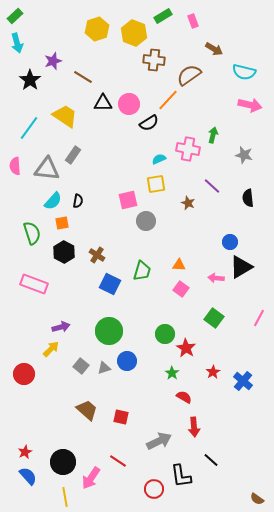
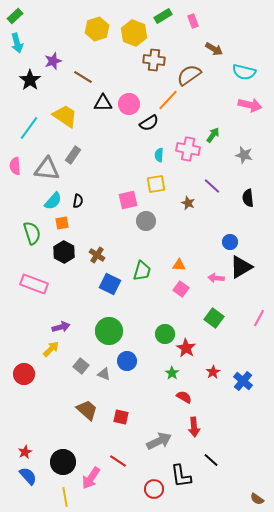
green arrow at (213, 135): rotated 21 degrees clockwise
cyan semicircle at (159, 159): moved 4 px up; rotated 64 degrees counterclockwise
gray triangle at (104, 368): moved 6 px down; rotated 40 degrees clockwise
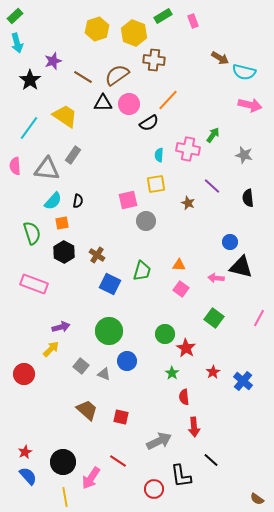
brown arrow at (214, 49): moved 6 px right, 9 px down
brown semicircle at (189, 75): moved 72 px left
black triangle at (241, 267): rotated 45 degrees clockwise
red semicircle at (184, 397): rotated 126 degrees counterclockwise
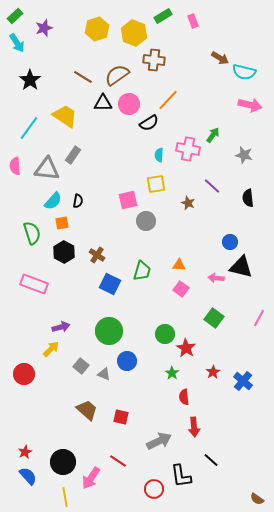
cyan arrow at (17, 43): rotated 18 degrees counterclockwise
purple star at (53, 61): moved 9 px left, 33 px up
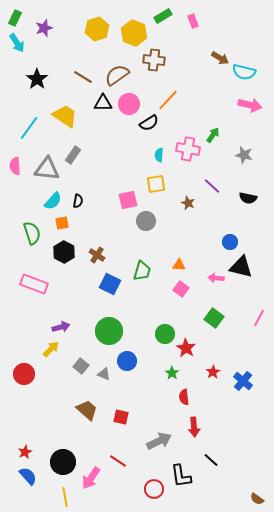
green rectangle at (15, 16): moved 2 px down; rotated 21 degrees counterclockwise
black star at (30, 80): moved 7 px right, 1 px up
black semicircle at (248, 198): rotated 72 degrees counterclockwise
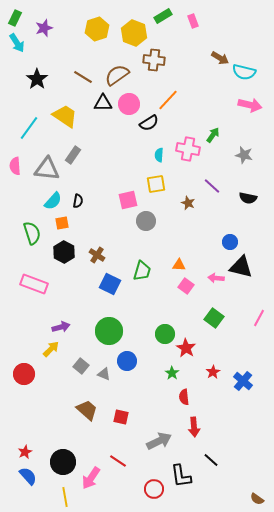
pink square at (181, 289): moved 5 px right, 3 px up
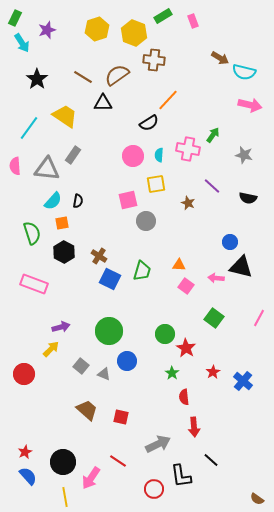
purple star at (44, 28): moved 3 px right, 2 px down
cyan arrow at (17, 43): moved 5 px right
pink circle at (129, 104): moved 4 px right, 52 px down
brown cross at (97, 255): moved 2 px right, 1 px down
blue square at (110, 284): moved 5 px up
gray arrow at (159, 441): moved 1 px left, 3 px down
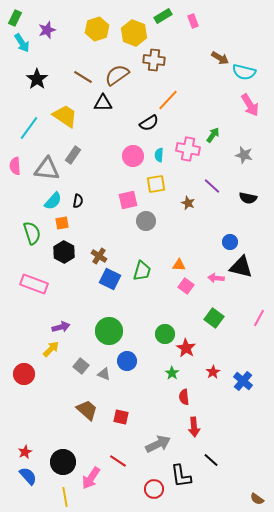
pink arrow at (250, 105): rotated 45 degrees clockwise
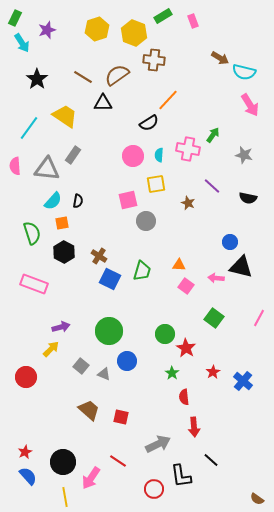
red circle at (24, 374): moved 2 px right, 3 px down
brown trapezoid at (87, 410): moved 2 px right
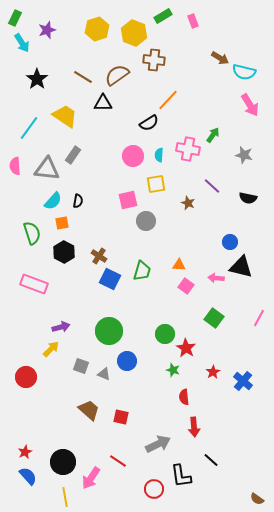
gray square at (81, 366): rotated 21 degrees counterclockwise
green star at (172, 373): moved 1 px right, 3 px up; rotated 16 degrees counterclockwise
